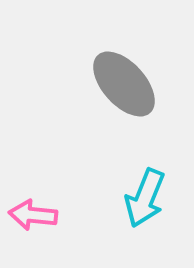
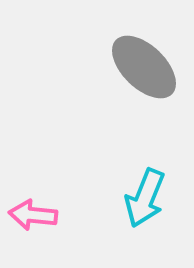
gray ellipse: moved 20 px right, 17 px up; rotated 4 degrees counterclockwise
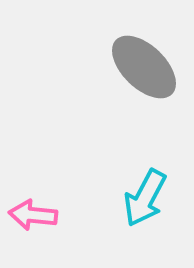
cyan arrow: rotated 6 degrees clockwise
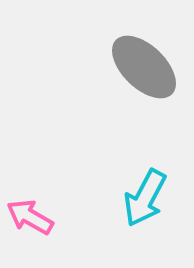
pink arrow: moved 3 px left, 2 px down; rotated 24 degrees clockwise
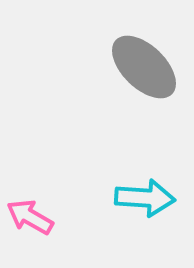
cyan arrow: rotated 114 degrees counterclockwise
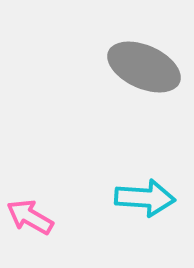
gray ellipse: rotated 20 degrees counterclockwise
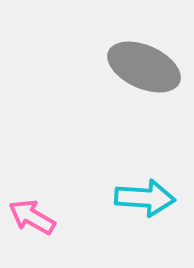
pink arrow: moved 2 px right
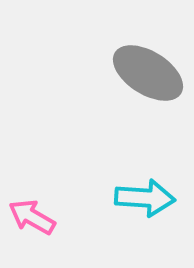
gray ellipse: moved 4 px right, 6 px down; rotated 8 degrees clockwise
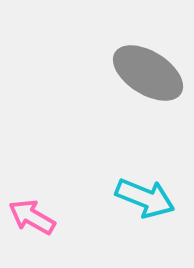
cyan arrow: rotated 18 degrees clockwise
